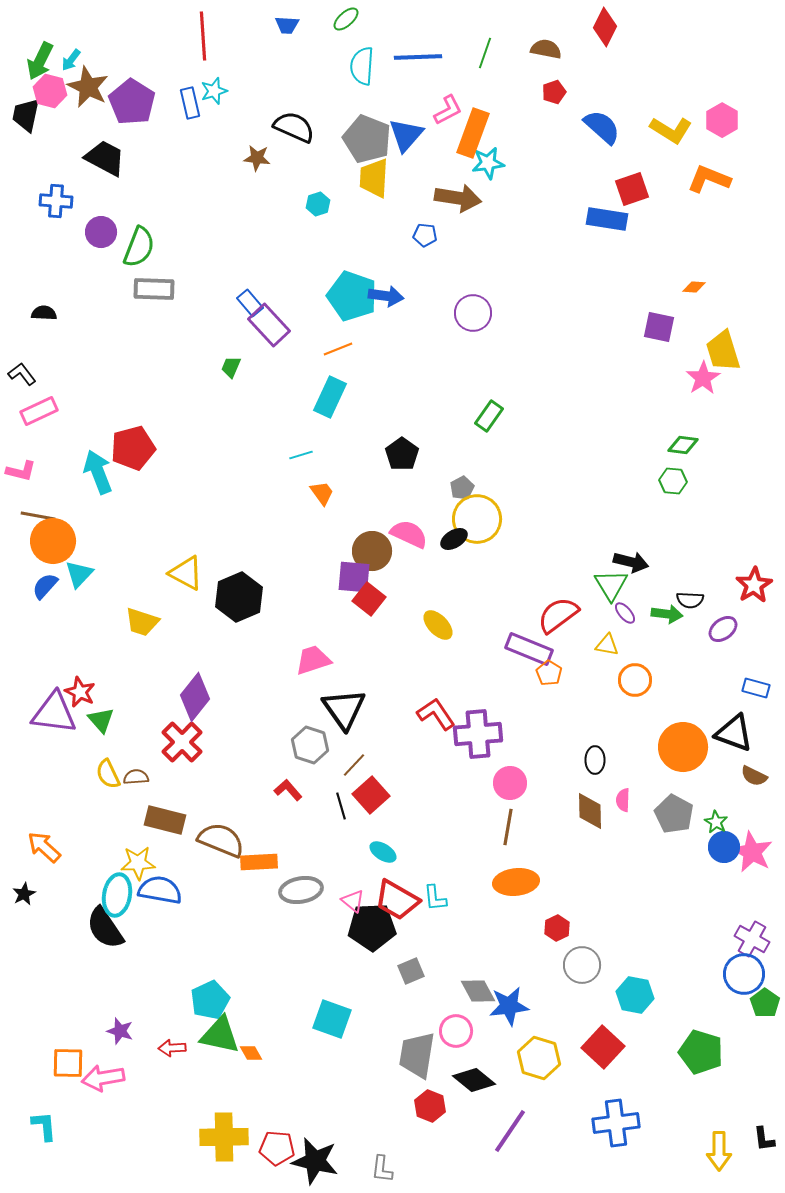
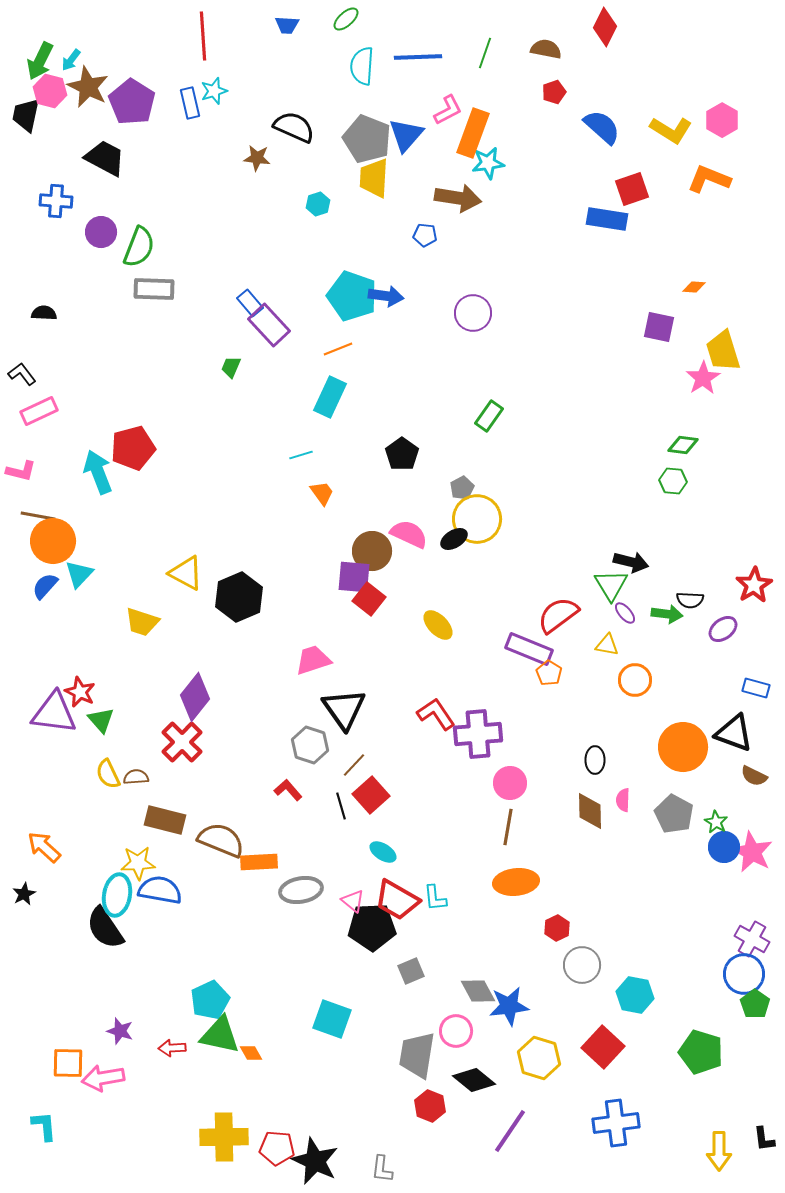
green pentagon at (765, 1003): moved 10 px left, 1 px down
black star at (315, 1161): rotated 12 degrees clockwise
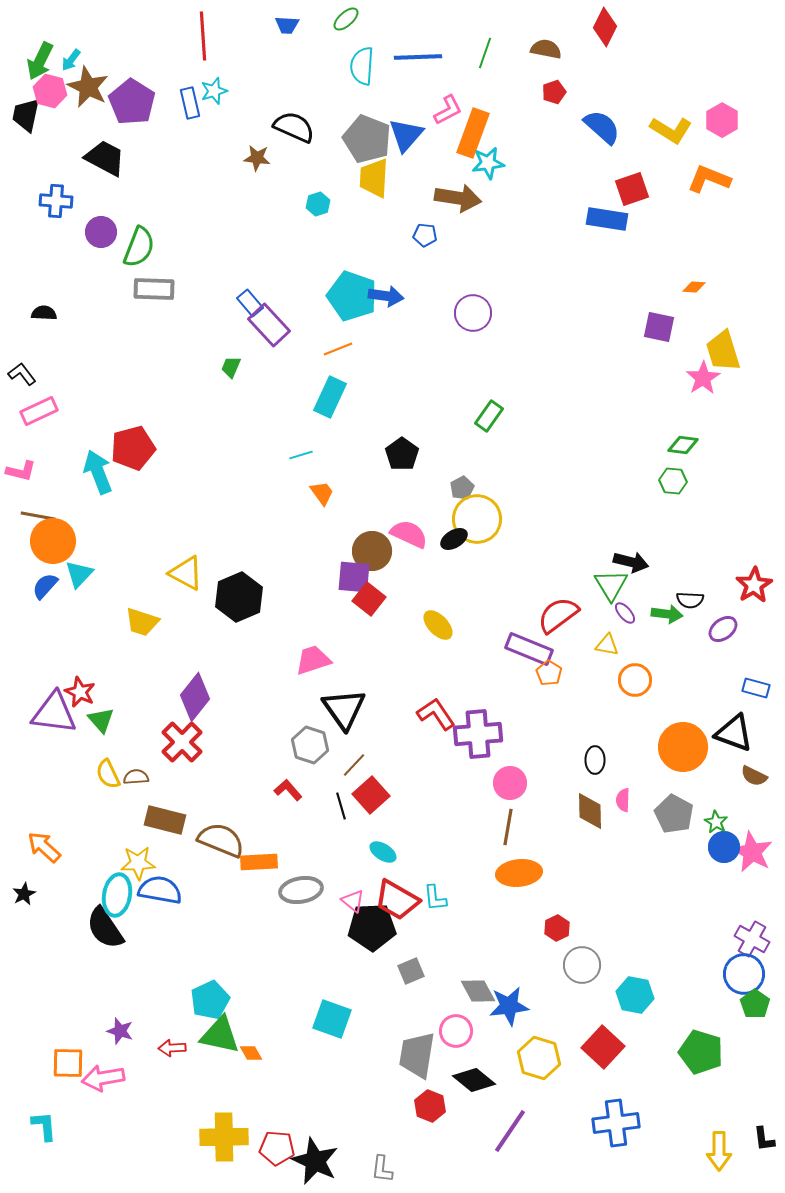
orange ellipse at (516, 882): moved 3 px right, 9 px up
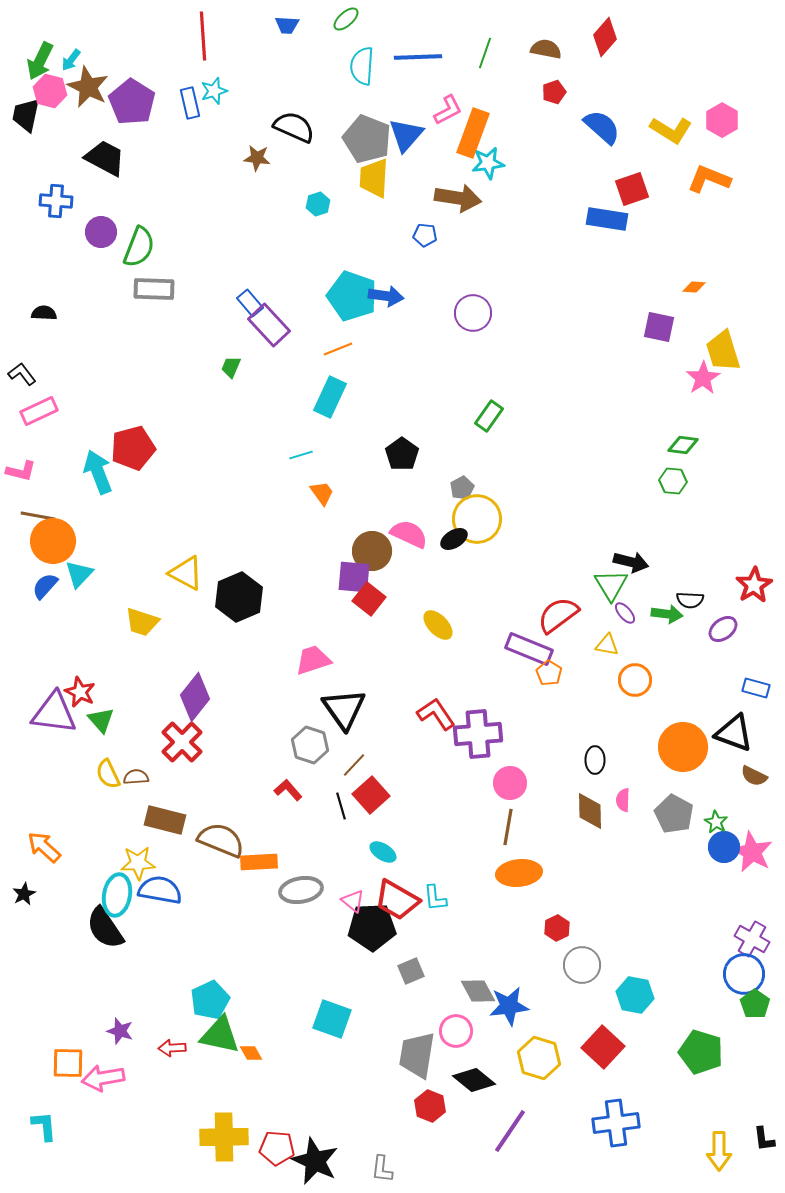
red diamond at (605, 27): moved 10 px down; rotated 15 degrees clockwise
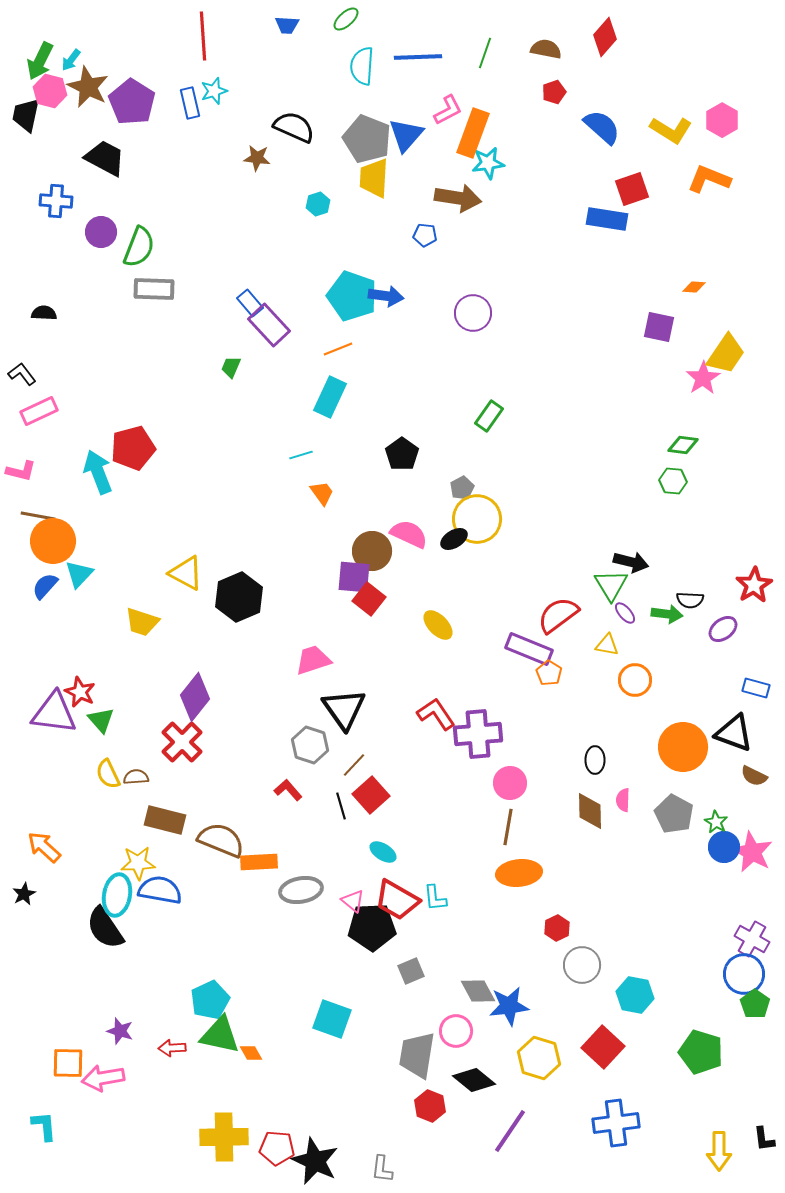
yellow trapezoid at (723, 351): moved 3 px right, 3 px down; rotated 129 degrees counterclockwise
